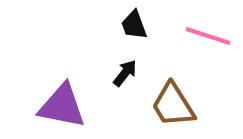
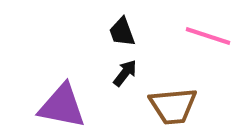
black trapezoid: moved 12 px left, 7 px down
brown trapezoid: moved 1 px down; rotated 63 degrees counterclockwise
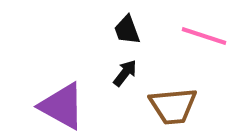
black trapezoid: moved 5 px right, 2 px up
pink line: moved 4 px left
purple triangle: rotated 18 degrees clockwise
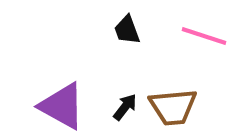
black arrow: moved 34 px down
brown trapezoid: moved 1 px down
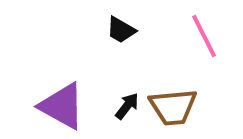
black trapezoid: moved 6 px left; rotated 40 degrees counterclockwise
pink line: rotated 45 degrees clockwise
black arrow: moved 2 px right, 1 px up
